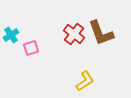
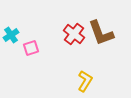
yellow L-shape: rotated 25 degrees counterclockwise
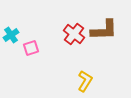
brown L-shape: moved 3 px right, 3 px up; rotated 72 degrees counterclockwise
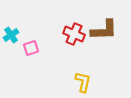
red cross: rotated 15 degrees counterclockwise
yellow L-shape: moved 2 px left, 1 px down; rotated 20 degrees counterclockwise
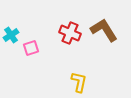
brown L-shape: rotated 120 degrees counterclockwise
red cross: moved 4 px left, 1 px up
yellow L-shape: moved 4 px left
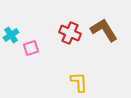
yellow L-shape: rotated 15 degrees counterclockwise
